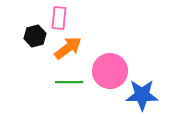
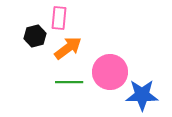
pink circle: moved 1 px down
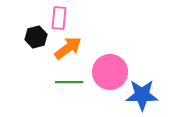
black hexagon: moved 1 px right, 1 px down
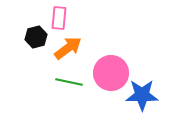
pink circle: moved 1 px right, 1 px down
green line: rotated 12 degrees clockwise
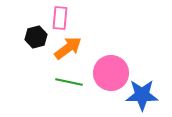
pink rectangle: moved 1 px right
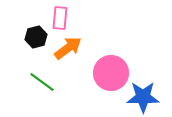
green line: moved 27 px left; rotated 24 degrees clockwise
blue star: moved 1 px right, 2 px down
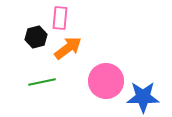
pink circle: moved 5 px left, 8 px down
green line: rotated 48 degrees counterclockwise
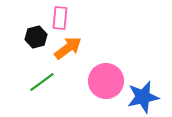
green line: rotated 24 degrees counterclockwise
blue star: rotated 12 degrees counterclockwise
